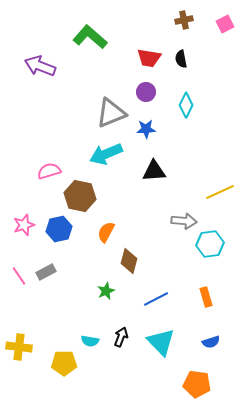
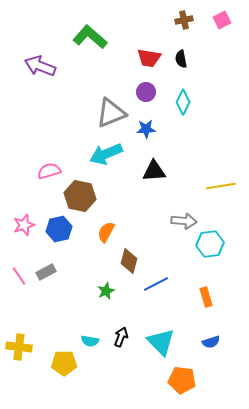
pink square: moved 3 px left, 4 px up
cyan diamond: moved 3 px left, 3 px up
yellow line: moved 1 px right, 6 px up; rotated 16 degrees clockwise
blue line: moved 15 px up
orange pentagon: moved 15 px left, 4 px up
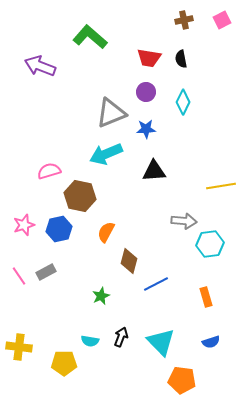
green star: moved 5 px left, 5 px down
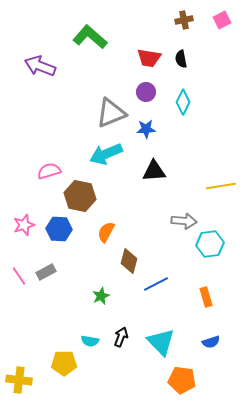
blue hexagon: rotated 15 degrees clockwise
yellow cross: moved 33 px down
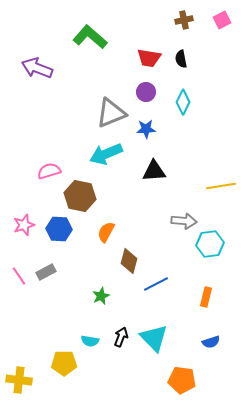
purple arrow: moved 3 px left, 2 px down
orange rectangle: rotated 30 degrees clockwise
cyan triangle: moved 7 px left, 4 px up
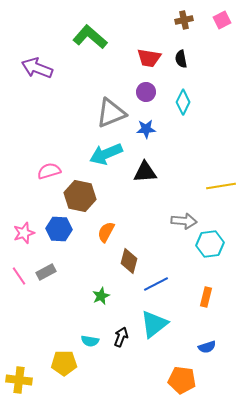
black triangle: moved 9 px left, 1 px down
pink star: moved 8 px down
cyan triangle: moved 14 px up; rotated 36 degrees clockwise
blue semicircle: moved 4 px left, 5 px down
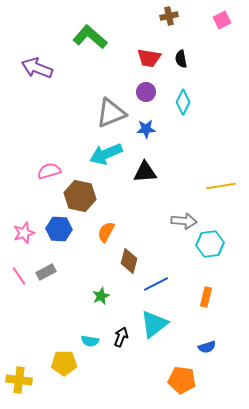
brown cross: moved 15 px left, 4 px up
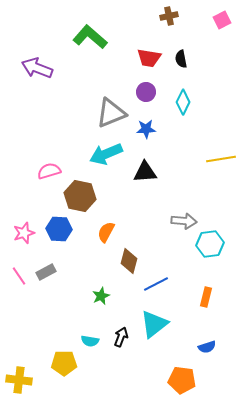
yellow line: moved 27 px up
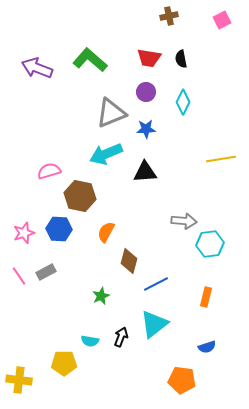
green L-shape: moved 23 px down
